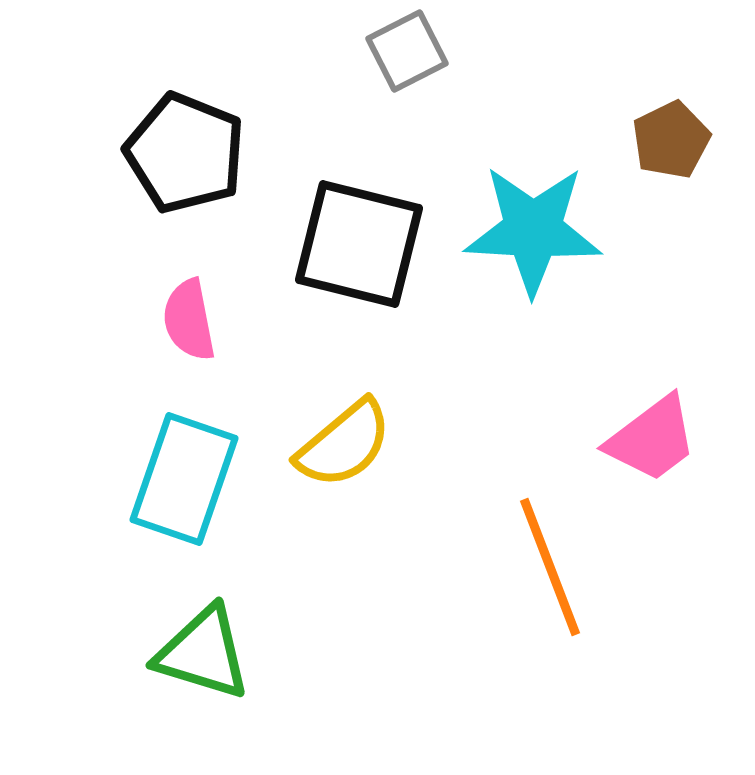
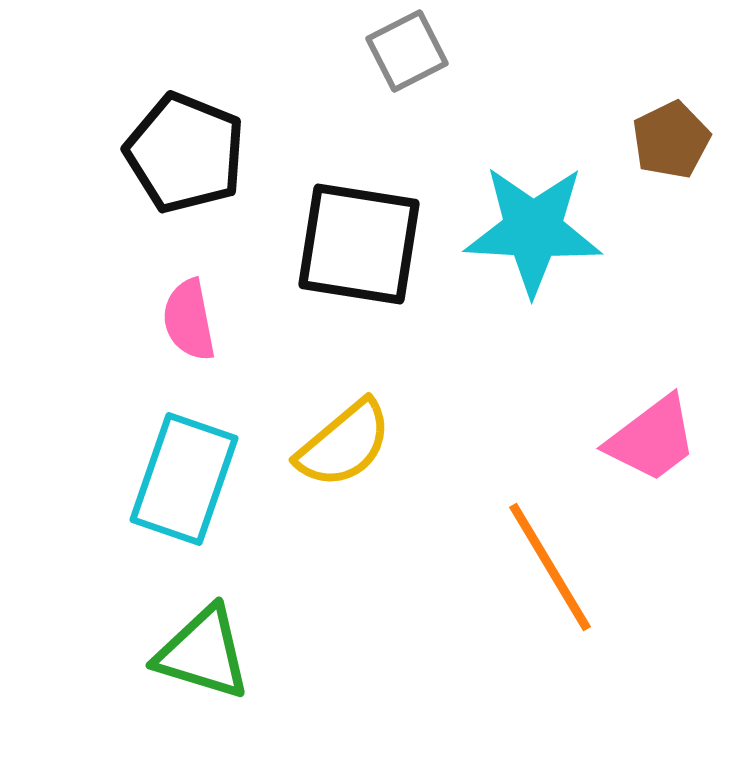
black square: rotated 5 degrees counterclockwise
orange line: rotated 10 degrees counterclockwise
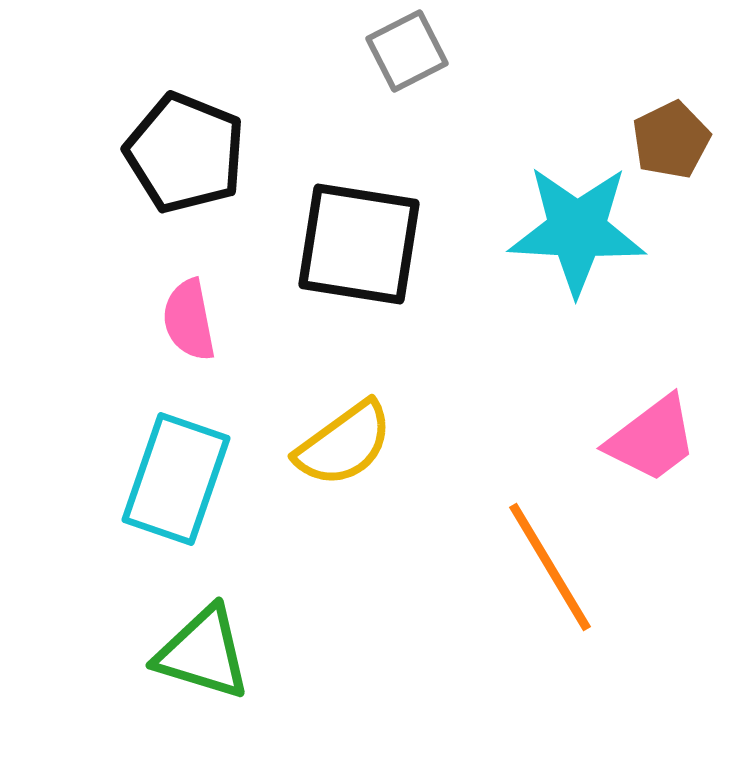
cyan star: moved 44 px right
yellow semicircle: rotated 4 degrees clockwise
cyan rectangle: moved 8 px left
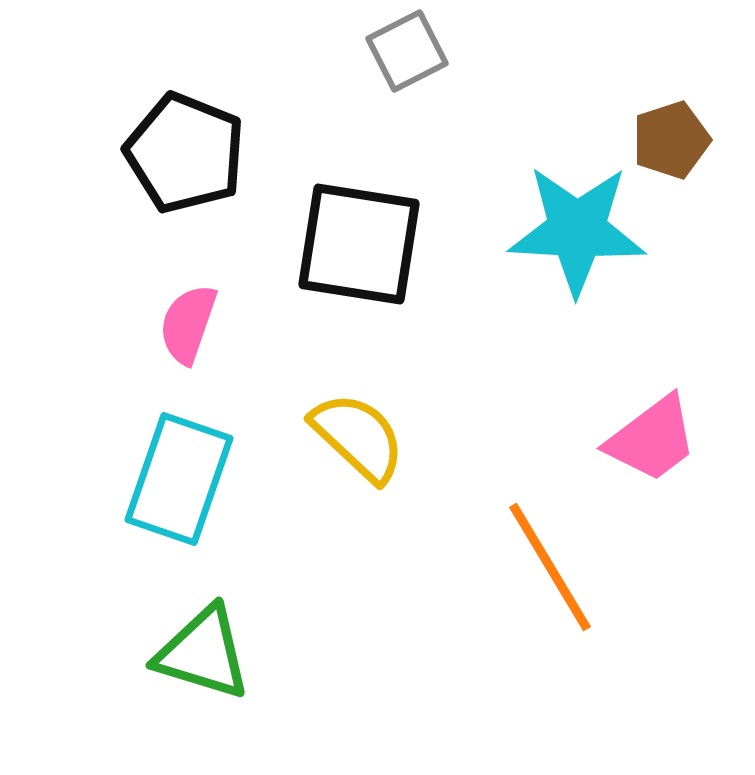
brown pentagon: rotated 8 degrees clockwise
pink semicircle: moved 1 px left, 4 px down; rotated 30 degrees clockwise
yellow semicircle: moved 14 px right, 7 px up; rotated 101 degrees counterclockwise
cyan rectangle: moved 3 px right
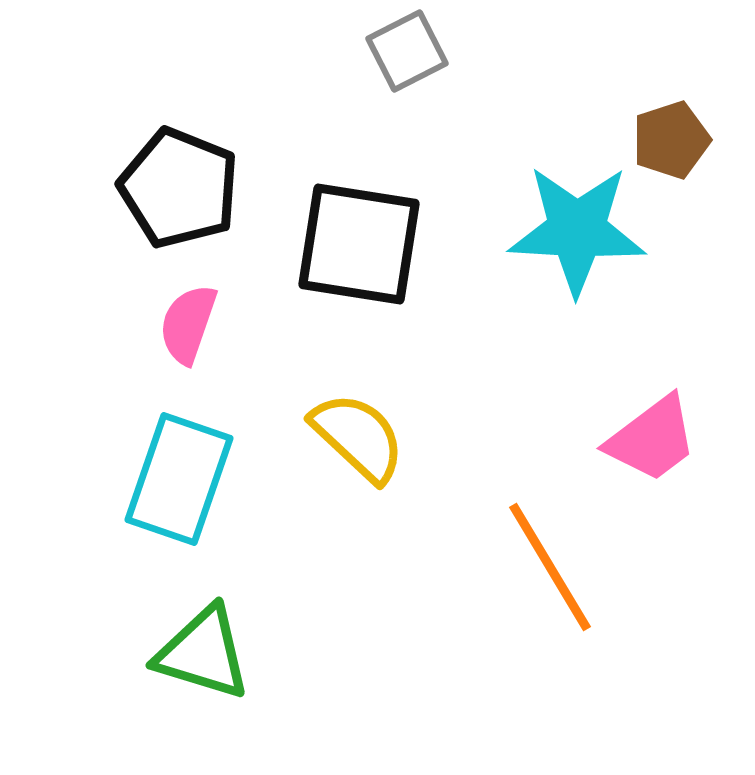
black pentagon: moved 6 px left, 35 px down
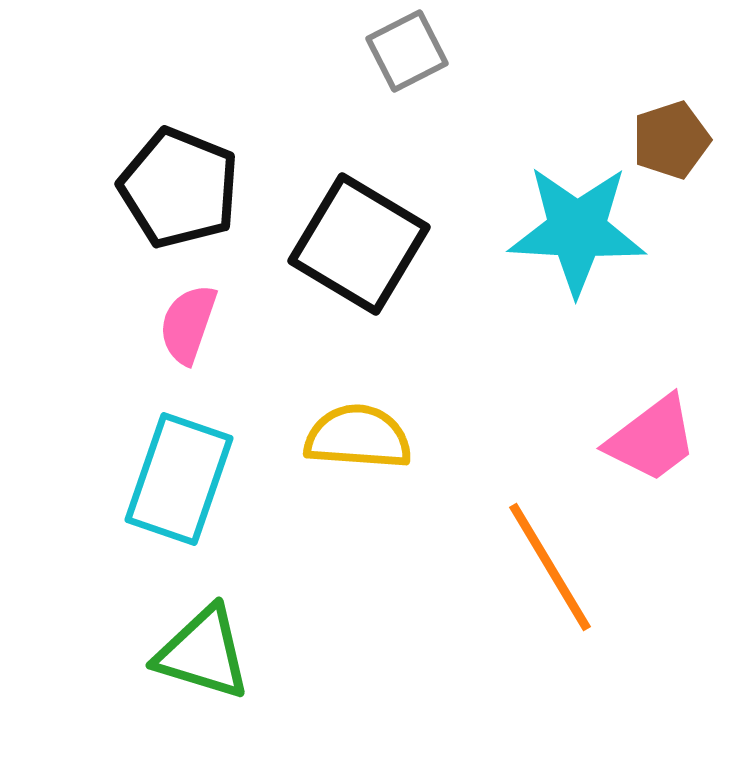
black square: rotated 22 degrees clockwise
yellow semicircle: rotated 39 degrees counterclockwise
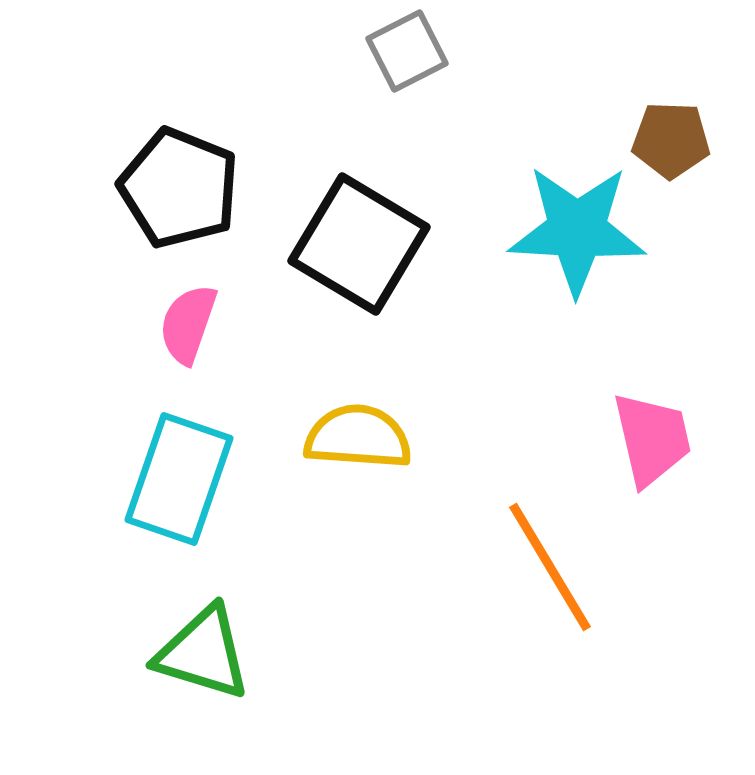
brown pentagon: rotated 20 degrees clockwise
pink trapezoid: rotated 66 degrees counterclockwise
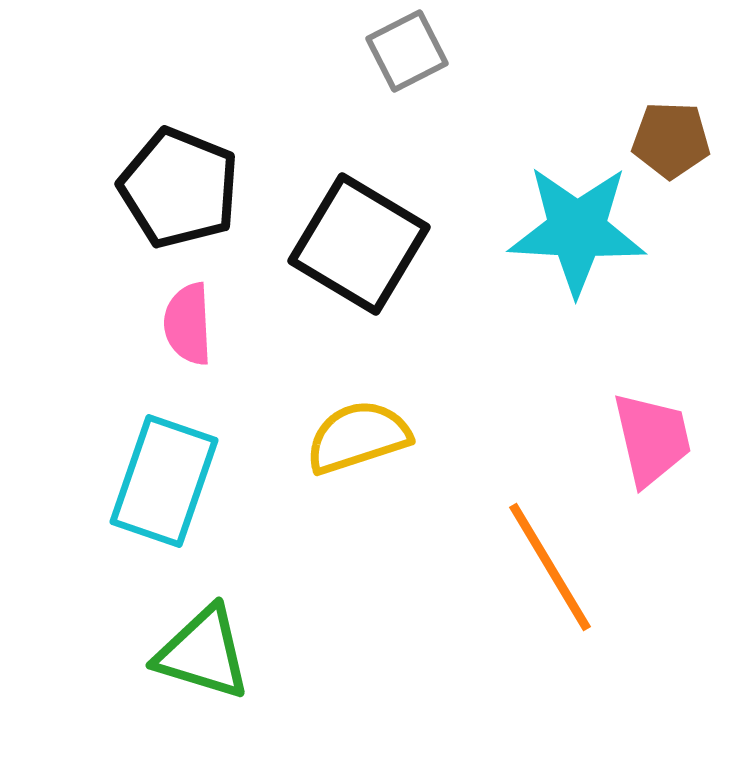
pink semicircle: rotated 22 degrees counterclockwise
yellow semicircle: rotated 22 degrees counterclockwise
cyan rectangle: moved 15 px left, 2 px down
